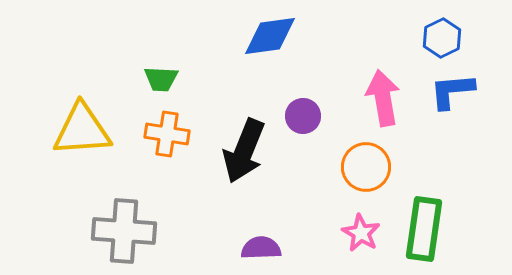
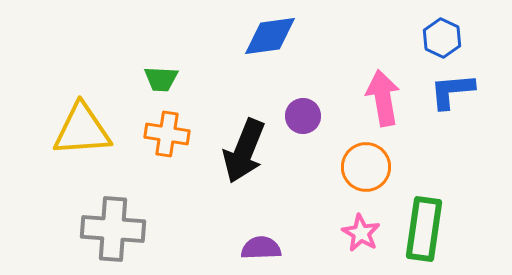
blue hexagon: rotated 9 degrees counterclockwise
gray cross: moved 11 px left, 2 px up
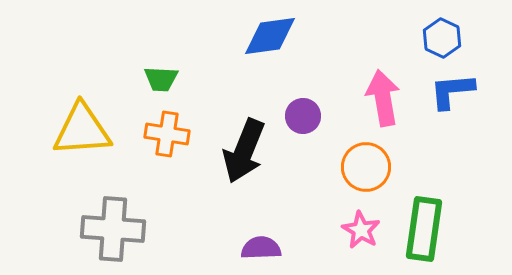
pink star: moved 3 px up
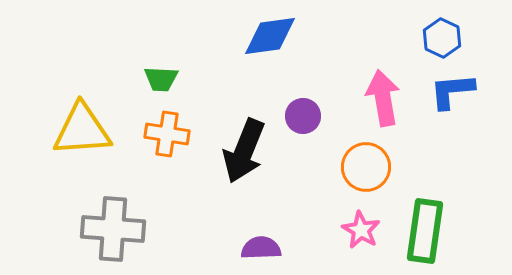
green rectangle: moved 1 px right, 2 px down
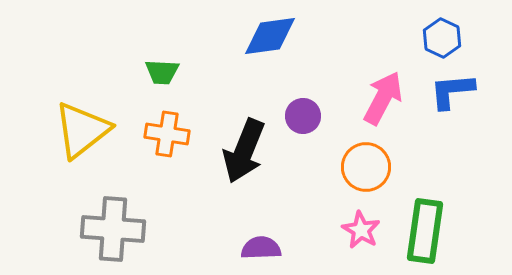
green trapezoid: moved 1 px right, 7 px up
pink arrow: rotated 38 degrees clockwise
yellow triangle: rotated 34 degrees counterclockwise
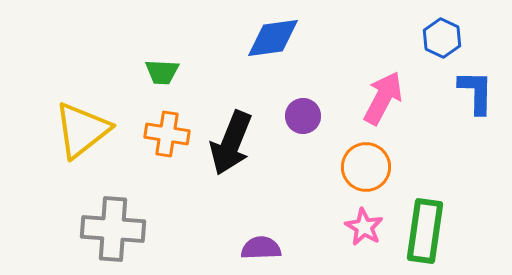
blue diamond: moved 3 px right, 2 px down
blue L-shape: moved 24 px right, 1 px down; rotated 96 degrees clockwise
black arrow: moved 13 px left, 8 px up
pink star: moved 3 px right, 3 px up
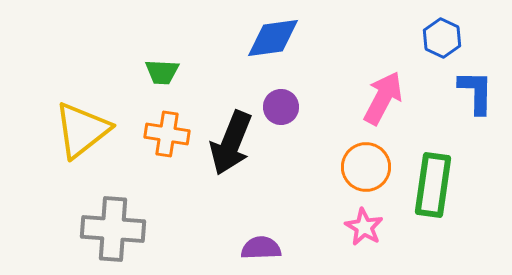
purple circle: moved 22 px left, 9 px up
green rectangle: moved 8 px right, 46 px up
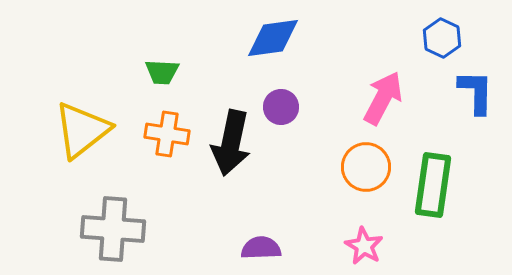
black arrow: rotated 10 degrees counterclockwise
pink star: moved 19 px down
